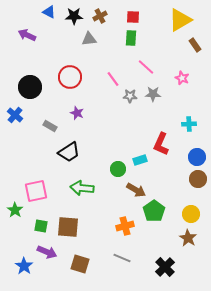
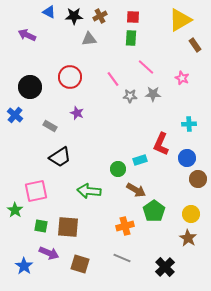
black trapezoid at (69, 152): moved 9 px left, 5 px down
blue circle at (197, 157): moved 10 px left, 1 px down
green arrow at (82, 188): moved 7 px right, 3 px down
purple arrow at (47, 252): moved 2 px right, 1 px down
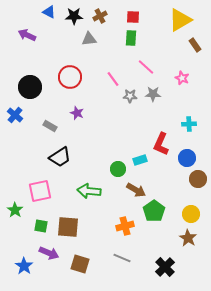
pink square at (36, 191): moved 4 px right
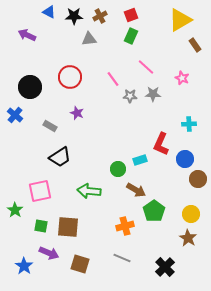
red square at (133, 17): moved 2 px left, 2 px up; rotated 24 degrees counterclockwise
green rectangle at (131, 38): moved 2 px up; rotated 21 degrees clockwise
blue circle at (187, 158): moved 2 px left, 1 px down
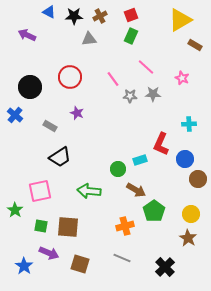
brown rectangle at (195, 45): rotated 24 degrees counterclockwise
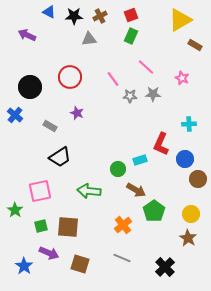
green square at (41, 226): rotated 24 degrees counterclockwise
orange cross at (125, 226): moved 2 px left, 1 px up; rotated 24 degrees counterclockwise
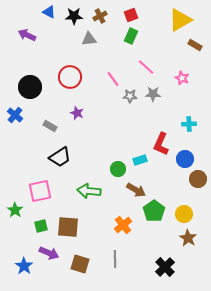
yellow circle at (191, 214): moved 7 px left
gray line at (122, 258): moved 7 px left, 1 px down; rotated 66 degrees clockwise
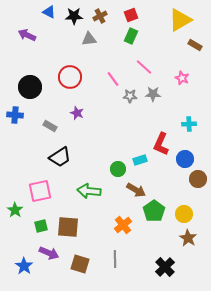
pink line at (146, 67): moved 2 px left
blue cross at (15, 115): rotated 35 degrees counterclockwise
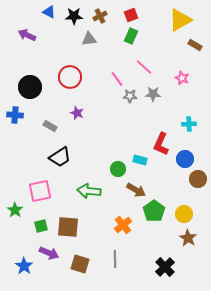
pink line at (113, 79): moved 4 px right
cyan rectangle at (140, 160): rotated 32 degrees clockwise
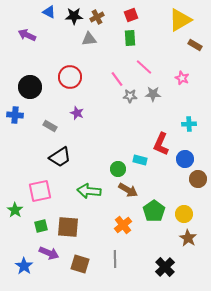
brown cross at (100, 16): moved 3 px left, 1 px down
green rectangle at (131, 36): moved 1 px left, 2 px down; rotated 28 degrees counterclockwise
brown arrow at (136, 190): moved 8 px left
